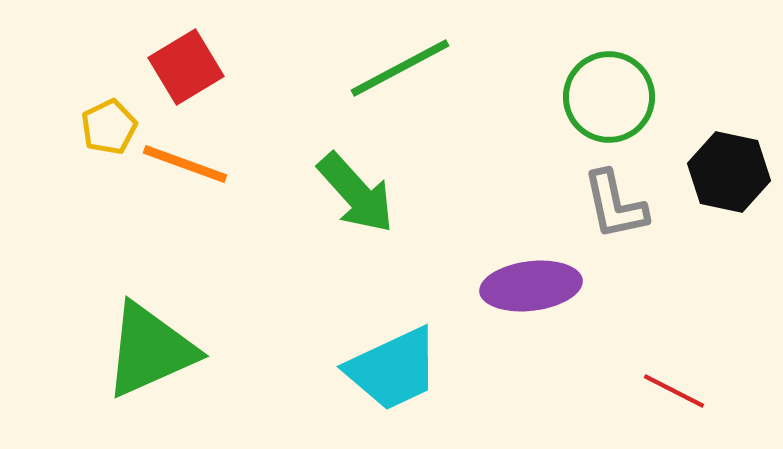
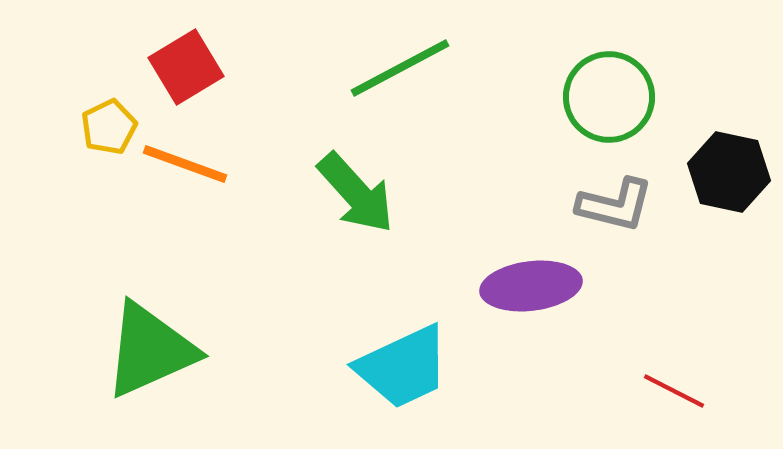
gray L-shape: rotated 64 degrees counterclockwise
cyan trapezoid: moved 10 px right, 2 px up
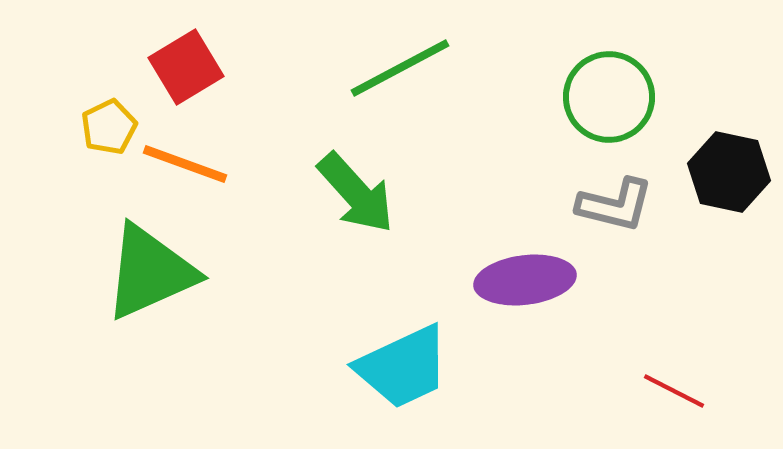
purple ellipse: moved 6 px left, 6 px up
green triangle: moved 78 px up
